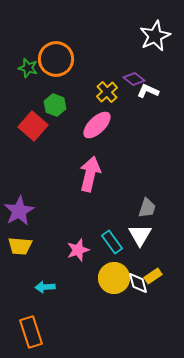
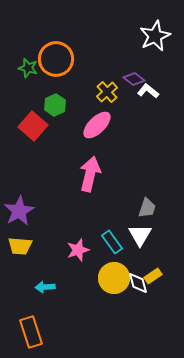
white L-shape: rotated 15 degrees clockwise
green hexagon: rotated 15 degrees clockwise
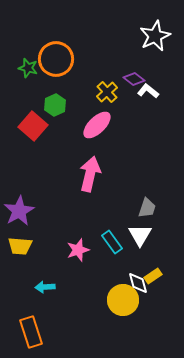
yellow circle: moved 9 px right, 22 px down
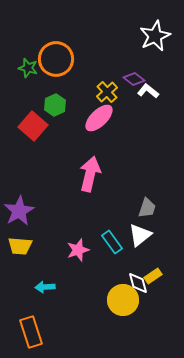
pink ellipse: moved 2 px right, 7 px up
white triangle: rotated 20 degrees clockwise
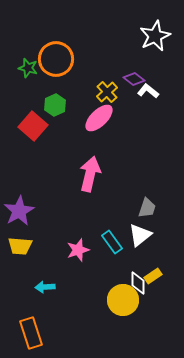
white diamond: rotated 15 degrees clockwise
orange rectangle: moved 1 px down
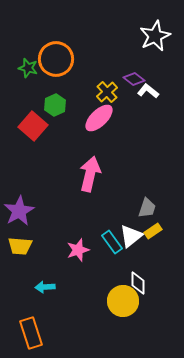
white triangle: moved 9 px left, 1 px down
yellow rectangle: moved 45 px up
yellow circle: moved 1 px down
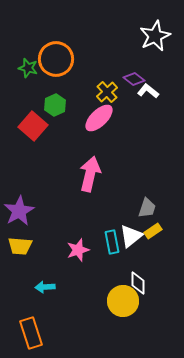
cyan rectangle: rotated 25 degrees clockwise
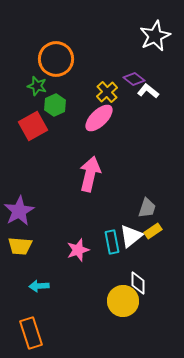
green star: moved 9 px right, 18 px down
red square: rotated 20 degrees clockwise
cyan arrow: moved 6 px left, 1 px up
